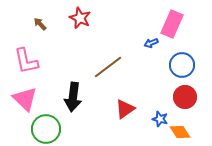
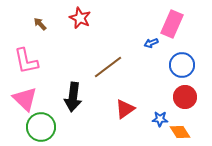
blue star: rotated 14 degrees counterclockwise
green circle: moved 5 px left, 2 px up
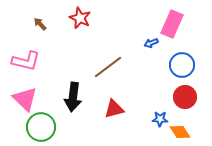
pink L-shape: rotated 64 degrees counterclockwise
red triangle: moved 11 px left; rotated 20 degrees clockwise
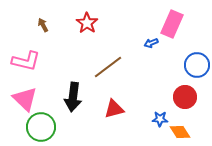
red star: moved 7 px right, 5 px down; rotated 10 degrees clockwise
brown arrow: moved 3 px right, 1 px down; rotated 16 degrees clockwise
blue circle: moved 15 px right
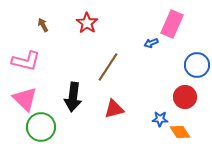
brown line: rotated 20 degrees counterclockwise
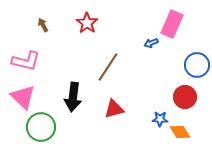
pink triangle: moved 2 px left, 2 px up
